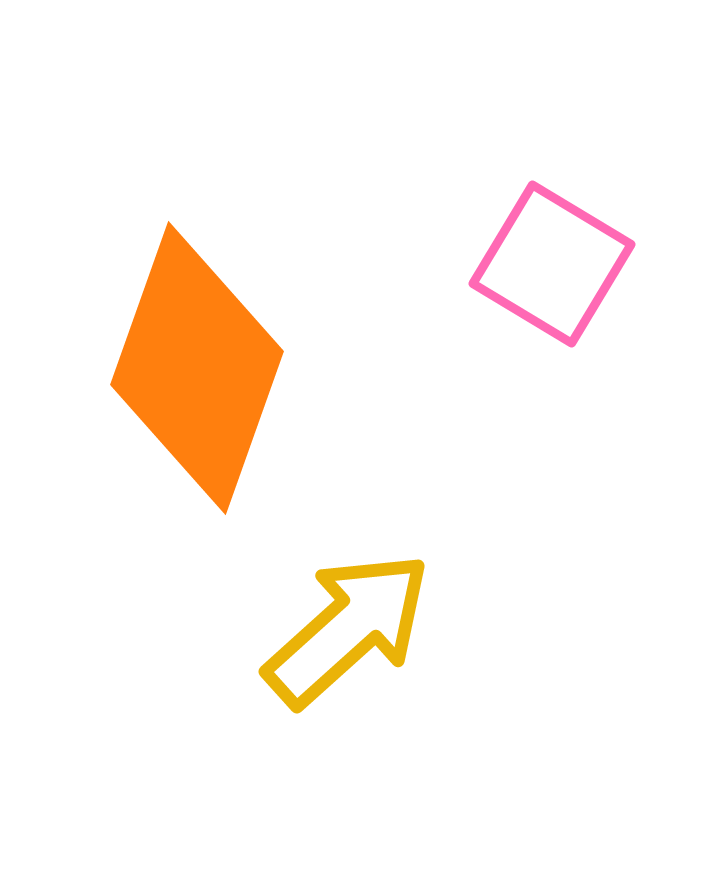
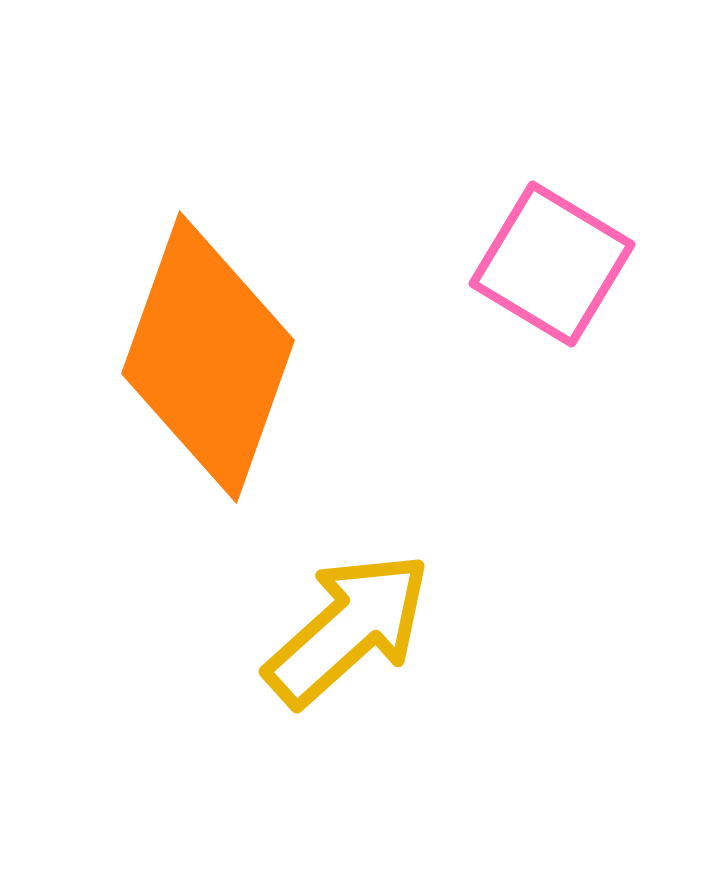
orange diamond: moved 11 px right, 11 px up
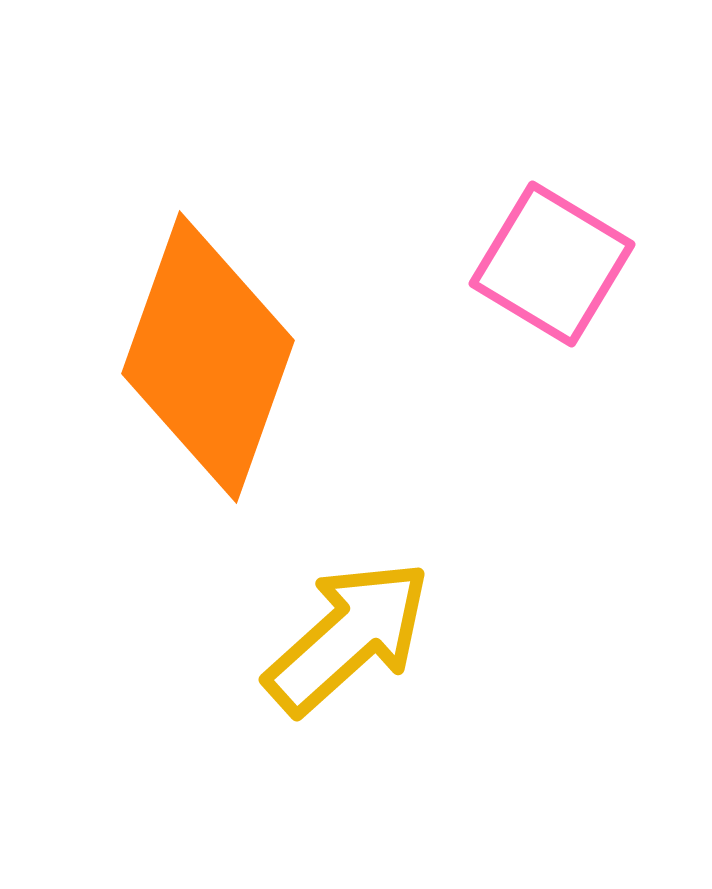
yellow arrow: moved 8 px down
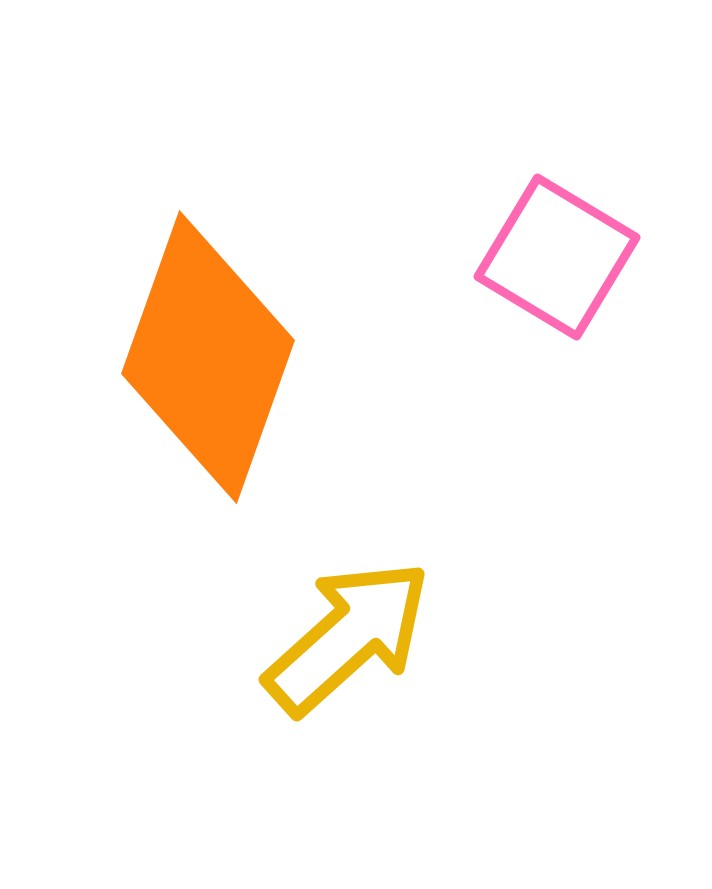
pink square: moved 5 px right, 7 px up
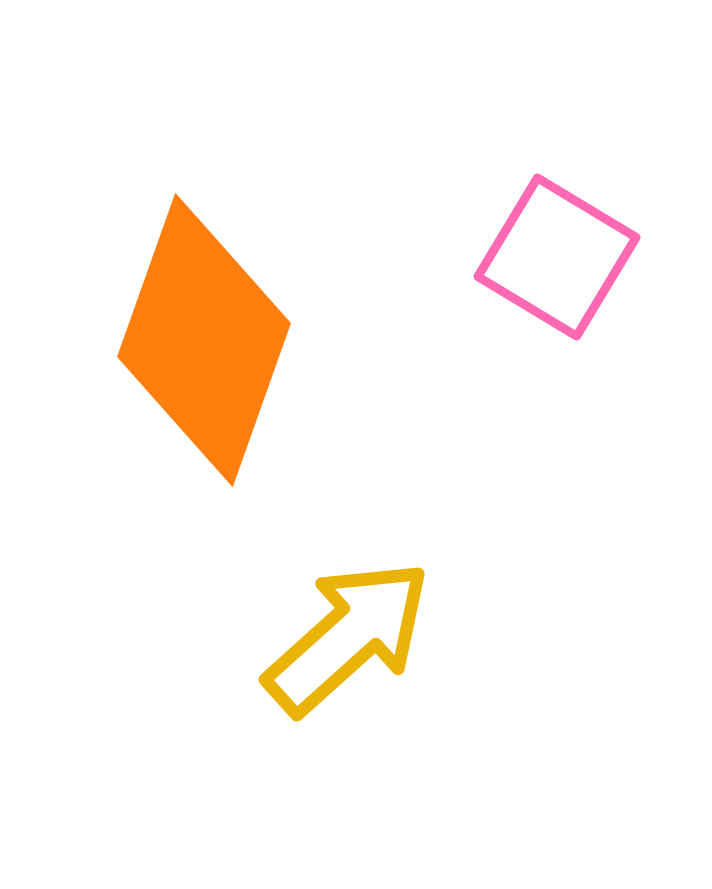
orange diamond: moved 4 px left, 17 px up
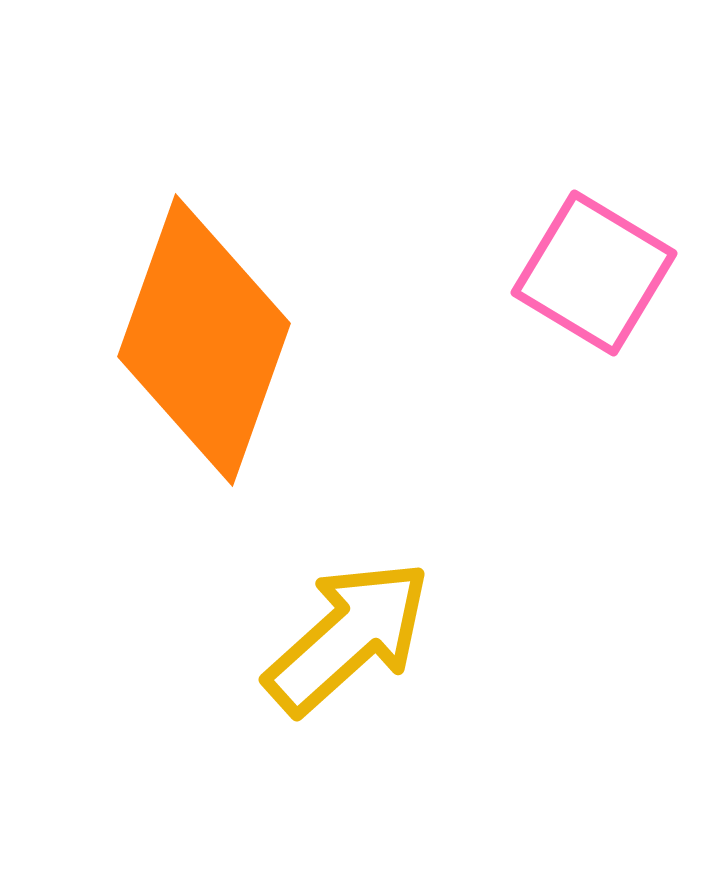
pink square: moved 37 px right, 16 px down
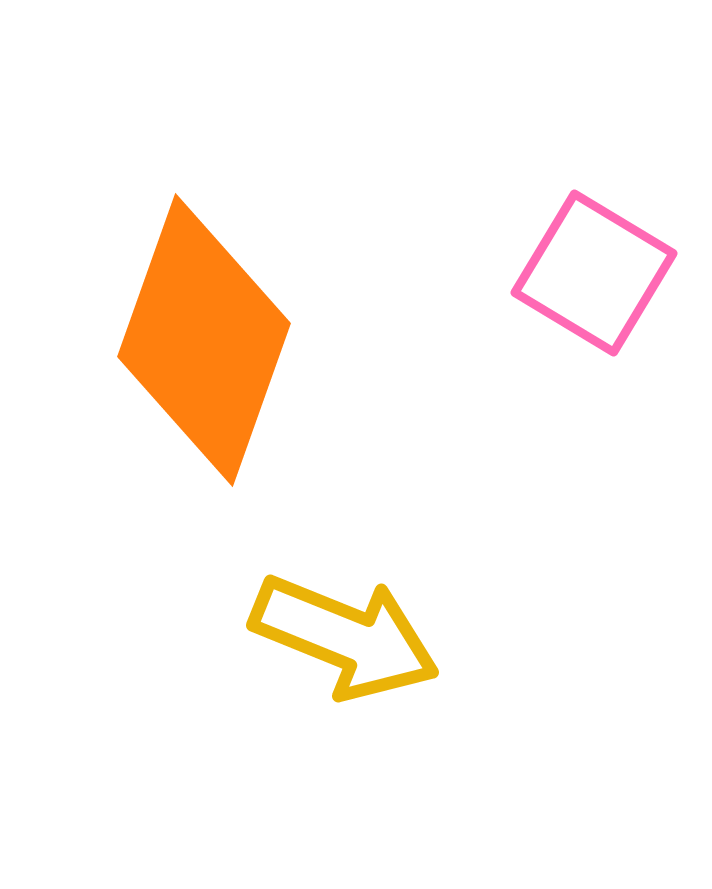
yellow arrow: moved 3 px left; rotated 64 degrees clockwise
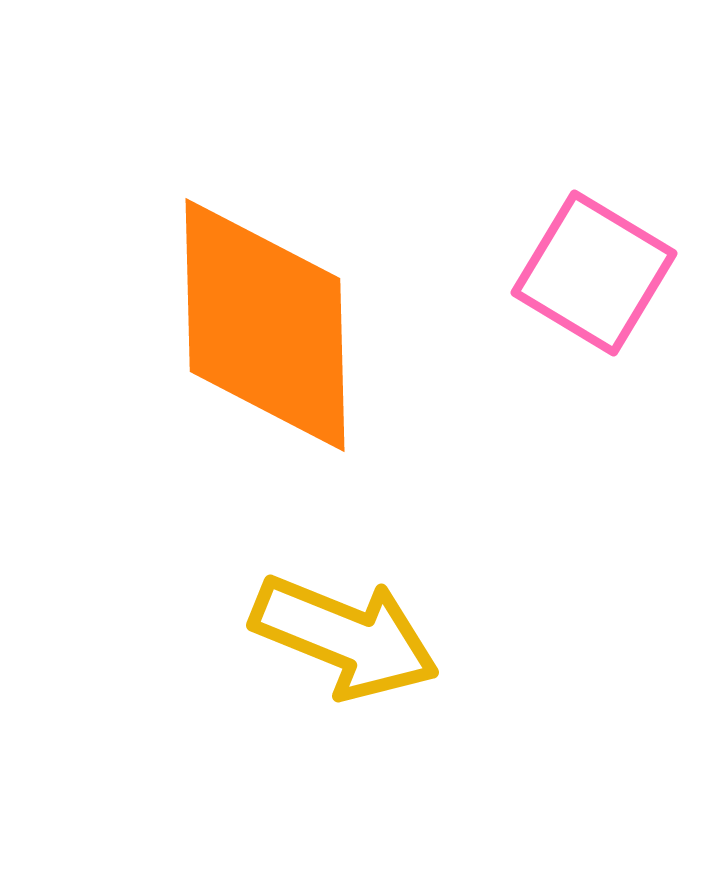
orange diamond: moved 61 px right, 15 px up; rotated 21 degrees counterclockwise
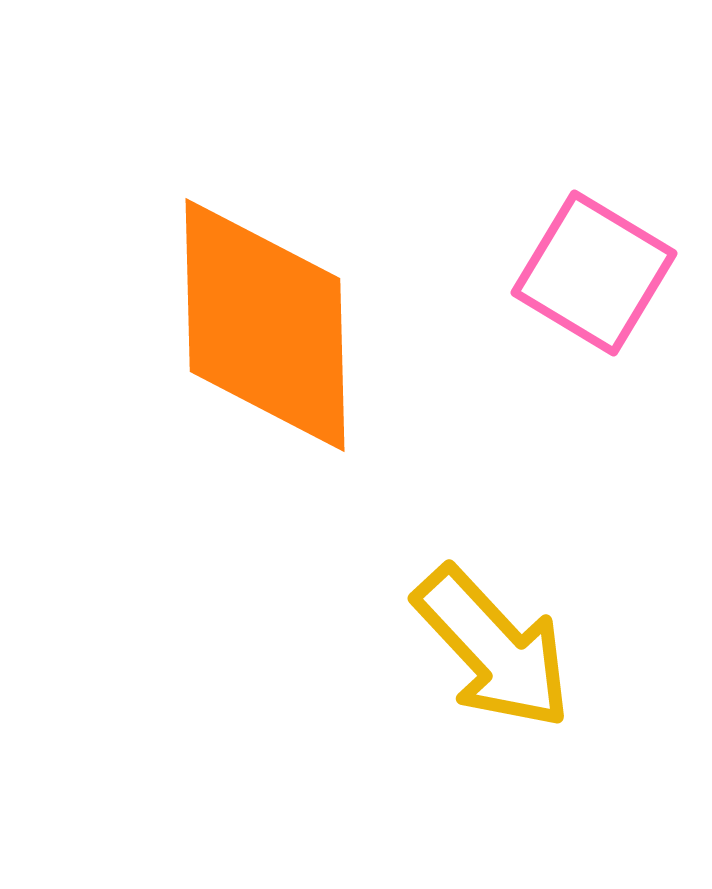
yellow arrow: moved 148 px right, 11 px down; rotated 25 degrees clockwise
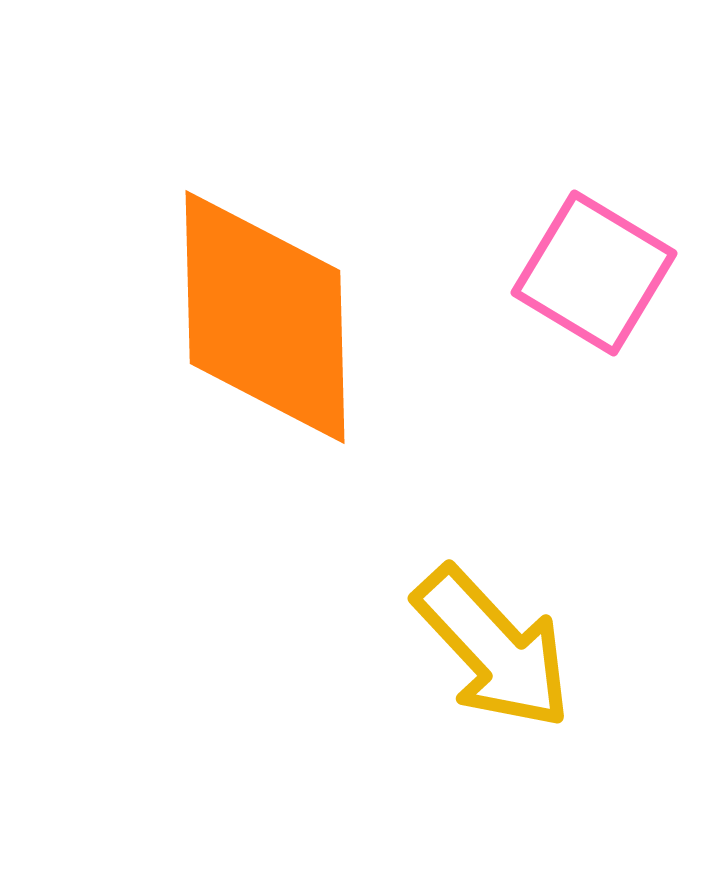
orange diamond: moved 8 px up
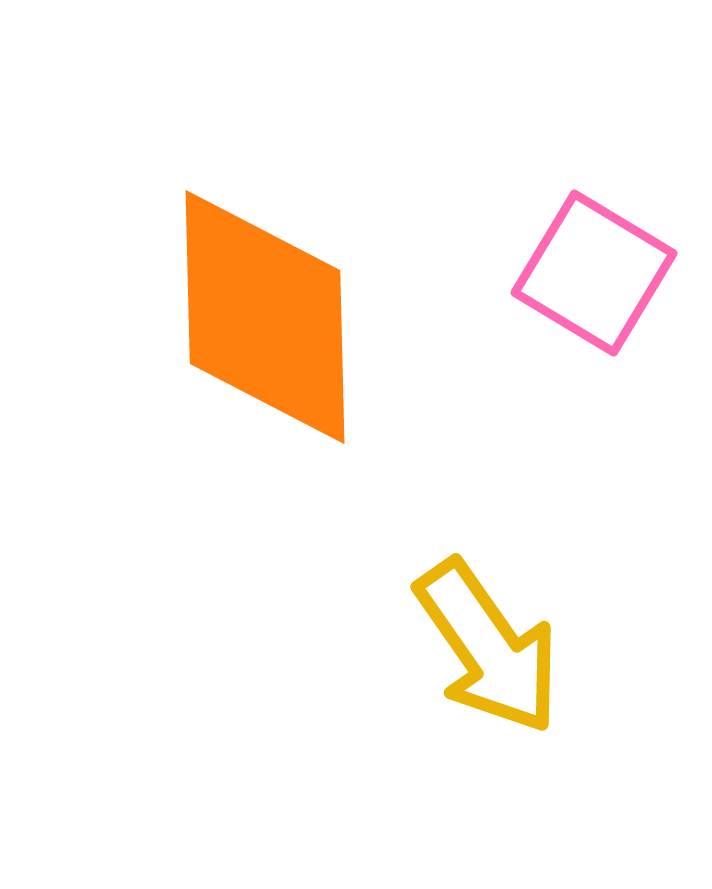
yellow arrow: moved 5 px left, 1 px up; rotated 8 degrees clockwise
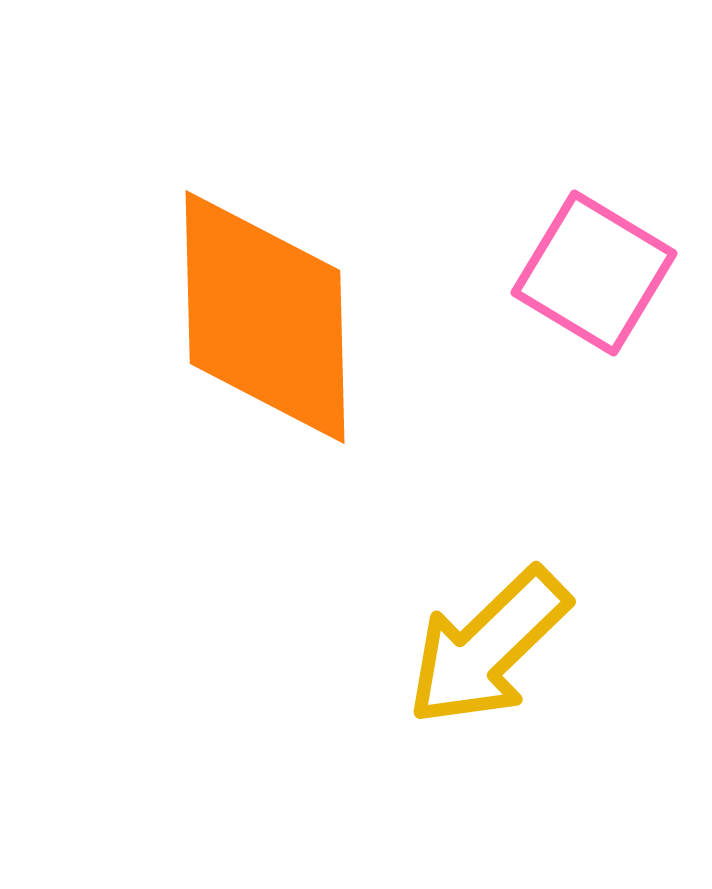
yellow arrow: rotated 81 degrees clockwise
